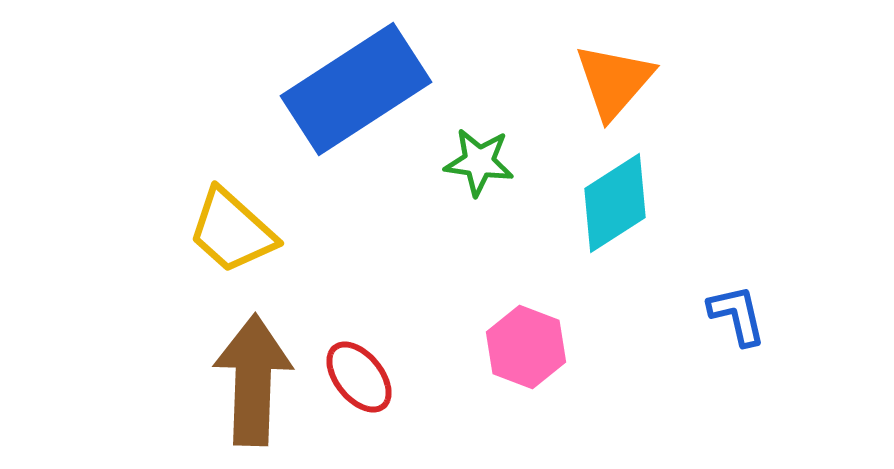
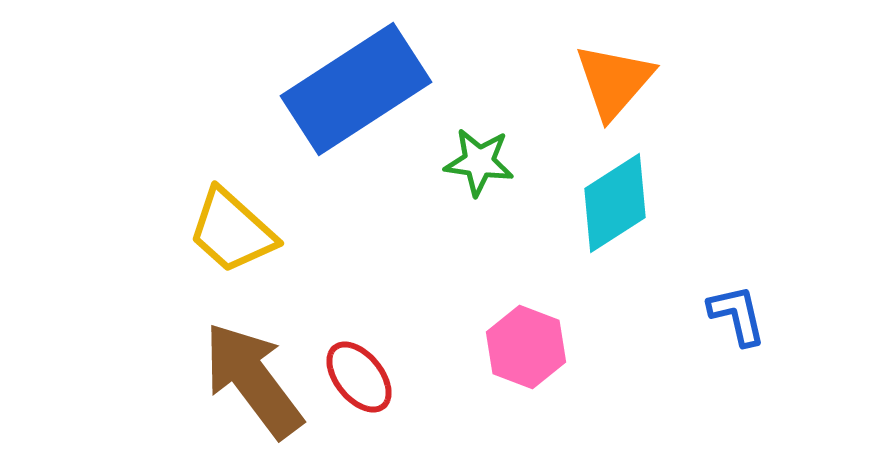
brown arrow: rotated 39 degrees counterclockwise
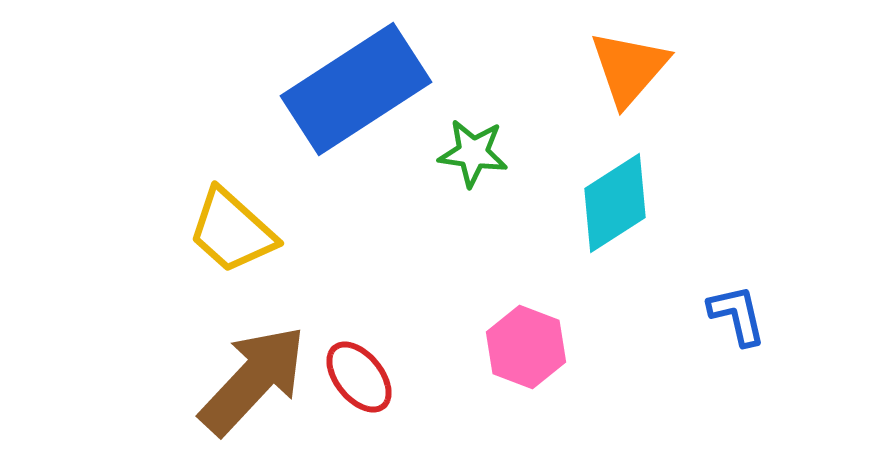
orange triangle: moved 15 px right, 13 px up
green star: moved 6 px left, 9 px up
brown arrow: rotated 80 degrees clockwise
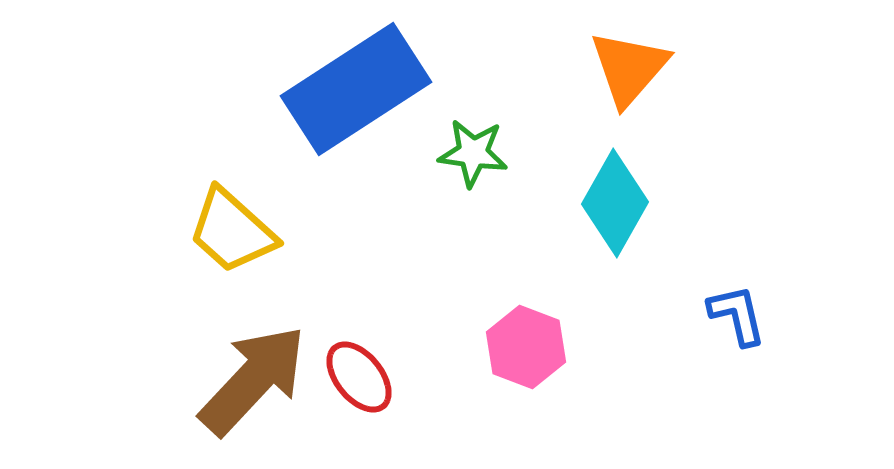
cyan diamond: rotated 28 degrees counterclockwise
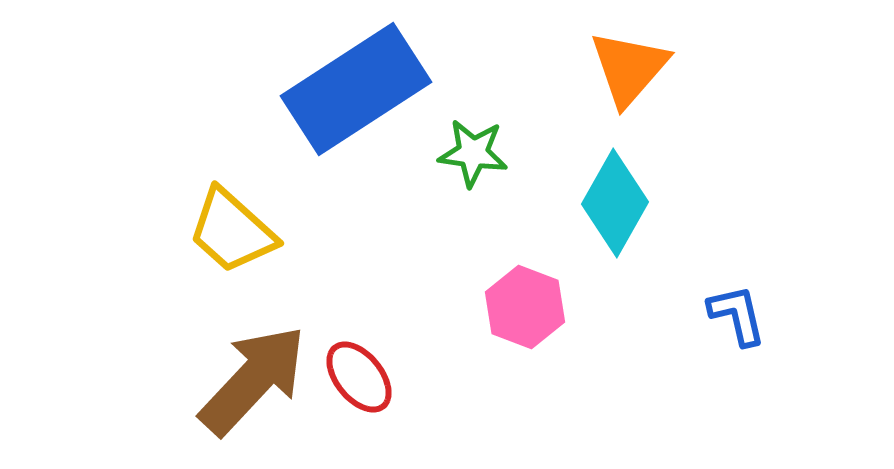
pink hexagon: moved 1 px left, 40 px up
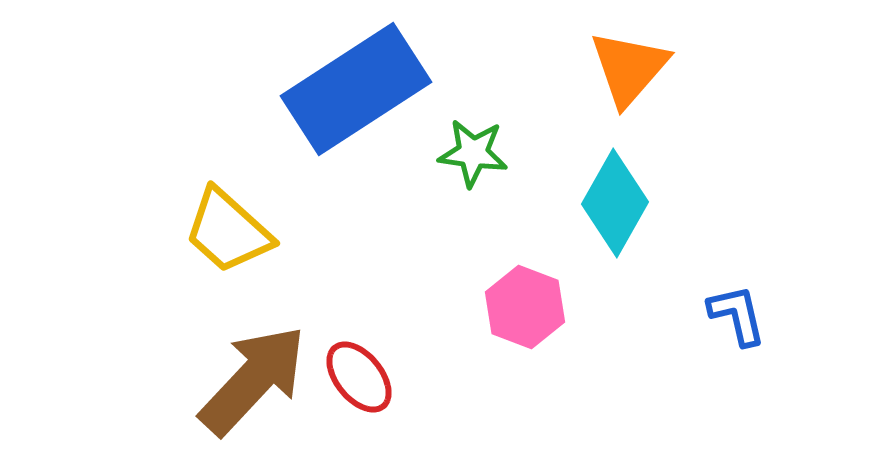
yellow trapezoid: moved 4 px left
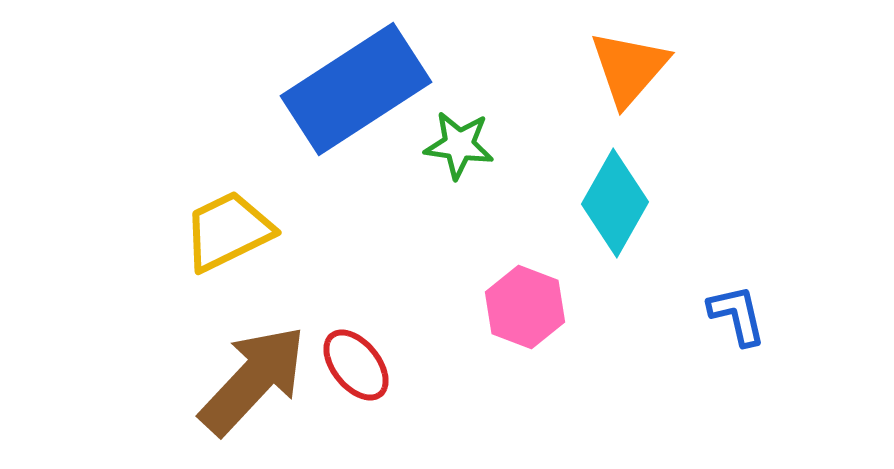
green star: moved 14 px left, 8 px up
yellow trapezoid: rotated 112 degrees clockwise
red ellipse: moved 3 px left, 12 px up
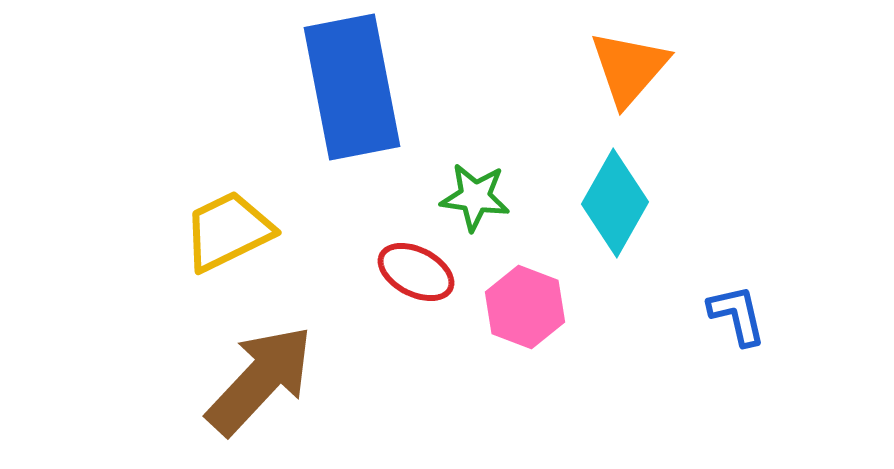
blue rectangle: moved 4 px left, 2 px up; rotated 68 degrees counterclockwise
green star: moved 16 px right, 52 px down
red ellipse: moved 60 px right, 93 px up; rotated 24 degrees counterclockwise
brown arrow: moved 7 px right
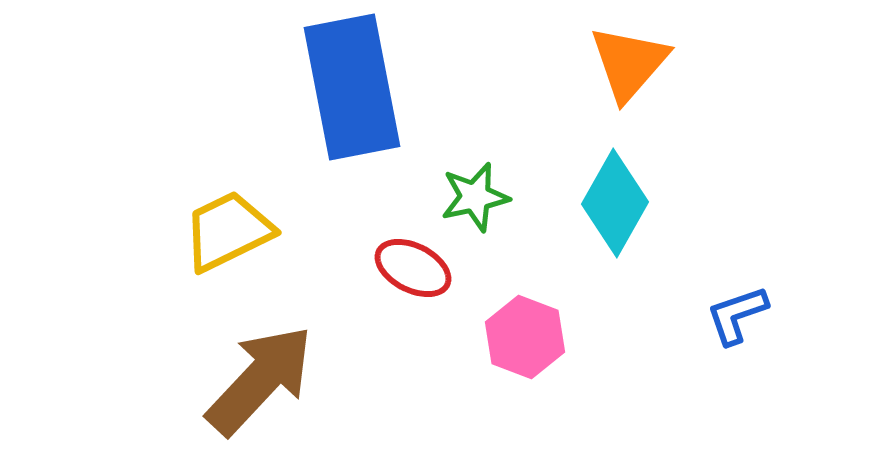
orange triangle: moved 5 px up
green star: rotated 20 degrees counterclockwise
red ellipse: moved 3 px left, 4 px up
pink hexagon: moved 30 px down
blue L-shape: rotated 96 degrees counterclockwise
